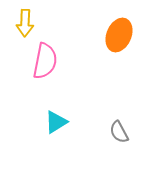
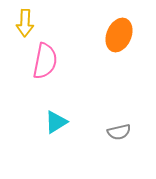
gray semicircle: rotated 75 degrees counterclockwise
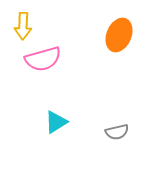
yellow arrow: moved 2 px left, 3 px down
pink semicircle: moved 2 px left, 2 px up; rotated 63 degrees clockwise
gray semicircle: moved 2 px left
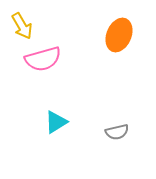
yellow arrow: moved 1 px left; rotated 32 degrees counterclockwise
